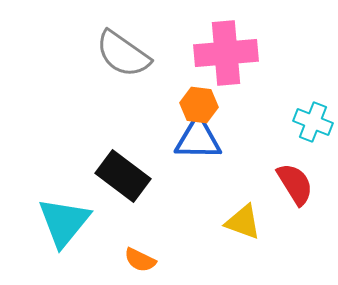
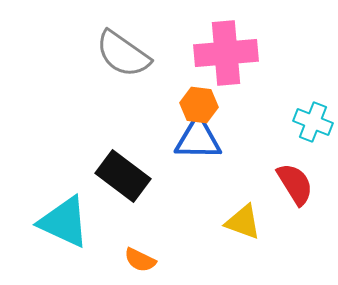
cyan triangle: rotated 44 degrees counterclockwise
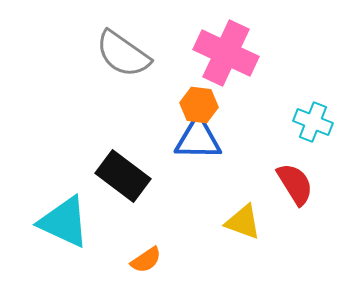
pink cross: rotated 30 degrees clockwise
orange semicircle: moved 6 px right; rotated 60 degrees counterclockwise
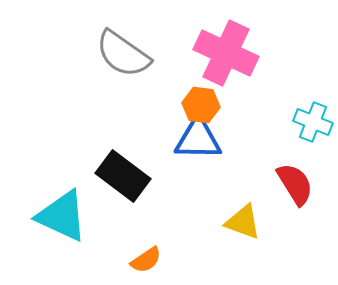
orange hexagon: moved 2 px right
cyan triangle: moved 2 px left, 6 px up
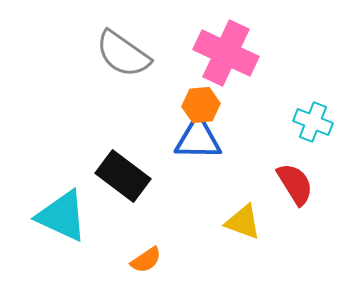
orange hexagon: rotated 12 degrees counterclockwise
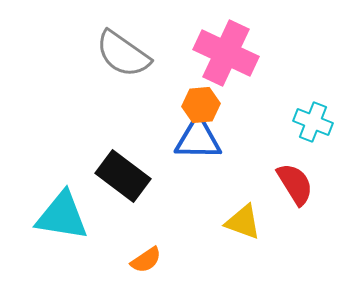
cyan triangle: rotated 16 degrees counterclockwise
